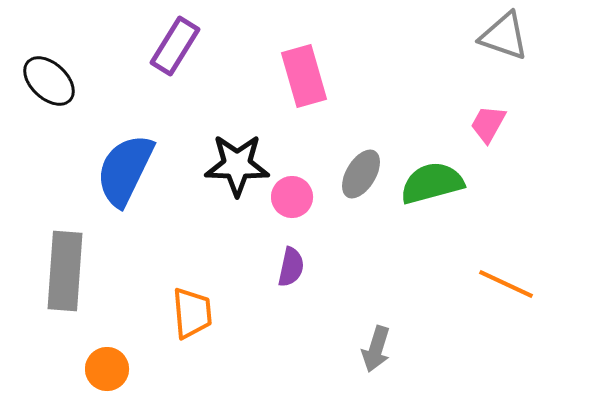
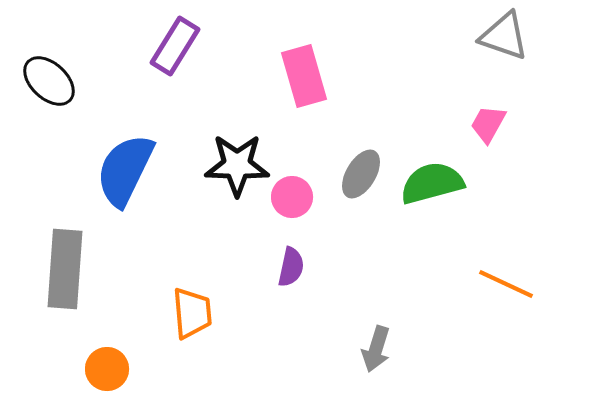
gray rectangle: moved 2 px up
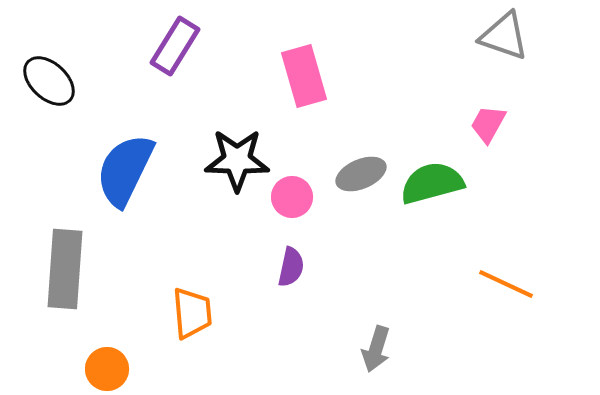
black star: moved 5 px up
gray ellipse: rotated 36 degrees clockwise
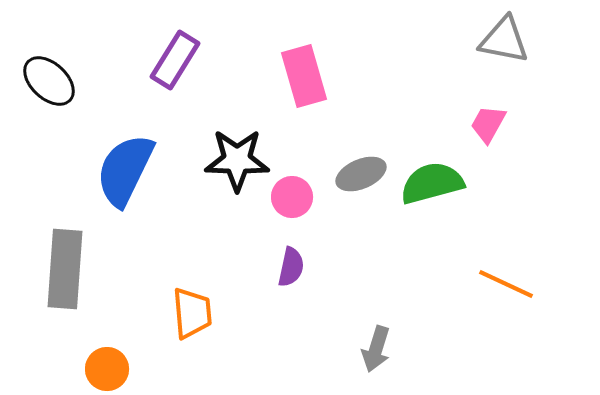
gray triangle: moved 4 px down; rotated 8 degrees counterclockwise
purple rectangle: moved 14 px down
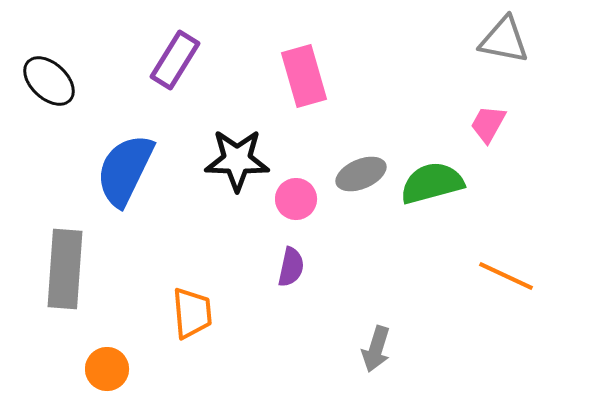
pink circle: moved 4 px right, 2 px down
orange line: moved 8 px up
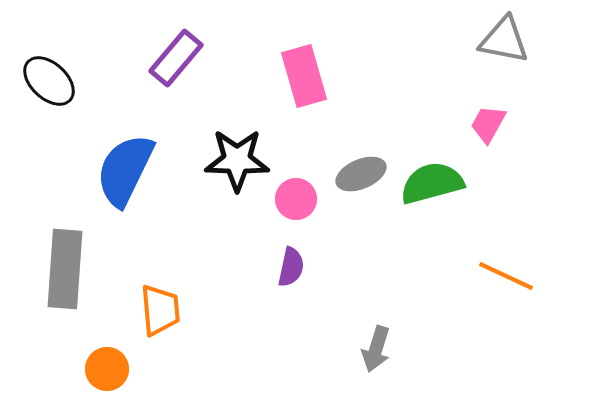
purple rectangle: moved 1 px right, 2 px up; rotated 8 degrees clockwise
orange trapezoid: moved 32 px left, 3 px up
